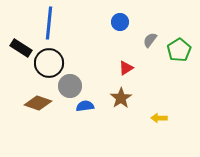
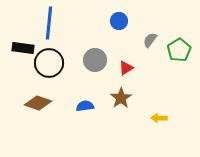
blue circle: moved 1 px left, 1 px up
black rectangle: moved 2 px right; rotated 25 degrees counterclockwise
gray circle: moved 25 px right, 26 px up
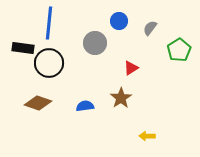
gray semicircle: moved 12 px up
gray circle: moved 17 px up
red triangle: moved 5 px right
yellow arrow: moved 12 px left, 18 px down
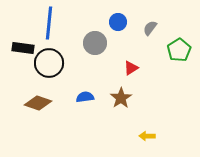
blue circle: moved 1 px left, 1 px down
blue semicircle: moved 9 px up
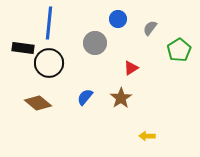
blue circle: moved 3 px up
blue semicircle: rotated 42 degrees counterclockwise
brown diamond: rotated 20 degrees clockwise
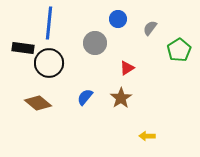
red triangle: moved 4 px left
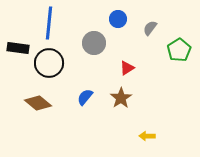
gray circle: moved 1 px left
black rectangle: moved 5 px left
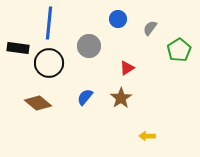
gray circle: moved 5 px left, 3 px down
